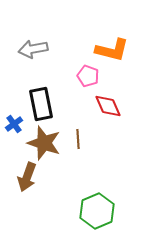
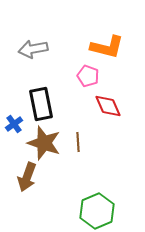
orange L-shape: moved 5 px left, 3 px up
brown line: moved 3 px down
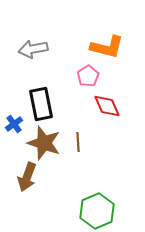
pink pentagon: rotated 20 degrees clockwise
red diamond: moved 1 px left
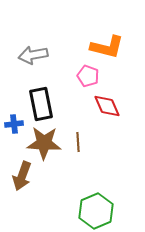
gray arrow: moved 6 px down
pink pentagon: rotated 20 degrees counterclockwise
blue cross: rotated 30 degrees clockwise
brown star: rotated 16 degrees counterclockwise
brown arrow: moved 5 px left, 1 px up
green hexagon: moved 1 px left
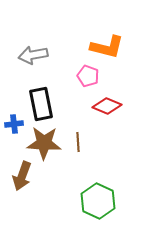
red diamond: rotated 44 degrees counterclockwise
green hexagon: moved 2 px right, 10 px up; rotated 12 degrees counterclockwise
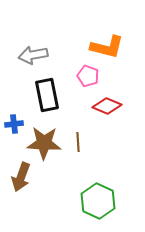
black rectangle: moved 6 px right, 9 px up
brown arrow: moved 1 px left, 1 px down
